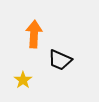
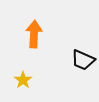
black trapezoid: moved 23 px right
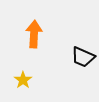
black trapezoid: moved 3 px up
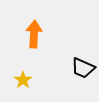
black trapezoid: moved 11 px down
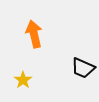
orange arrow: rotated 16 degrees counterclockwise
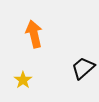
black trapezoid: rotated 115 degrees clockwise
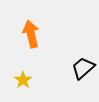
orange arrow: moved 3 px left
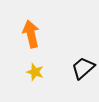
yellow star: moved 12 px right, 8 px up; rotated 18 degrees counterclockwise
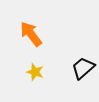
orange arrow: rotated 24 degrees counterclockwise
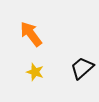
black trapezoid: moved 1 px left
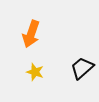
orange arrow: rotated 124 degrees counterclockwise
